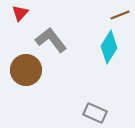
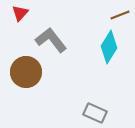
brown circle: moved 2 px down
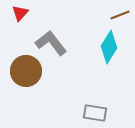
gray L-shape: moved 3 px down
brown circle: moved 1 px up
gray rectangle: rotated 15 degrees counterclockwise
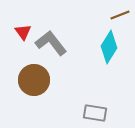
red triangle: moved 3 px right, 19 px down; rotated 18 degrees counterclockwise
brown circle: moved 8 px right, 9 px down
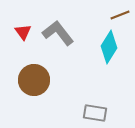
gray L-shape: moved 7 px right, 10 px up
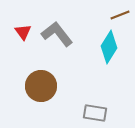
gray L-shape: moved 1 px left, 1 px down
brown circle: moved 7 px right, 6 px down
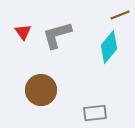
gray L-shape: moved 1 px down; rotated 68 degrees counterclockwise
cyan diamond: rotated 8 degrees clockwise
brown circle: moved 4 px down
gray rectangle: rotated 15 degrees counterclockwise
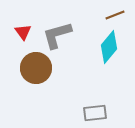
brown line: moved 5 px left
brown circle: moved 5 px left, 22 px up
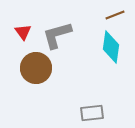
cyan diamond: moved 2 px right; rotated 32 degrees counterclockwise
gray rectangle: moved 3 px left
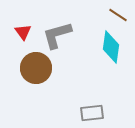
brown line: moved 3 px right; rotated 54 degrees clockwise
